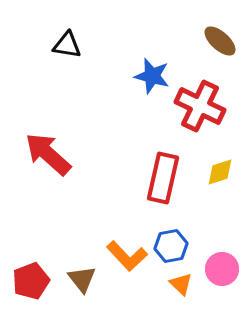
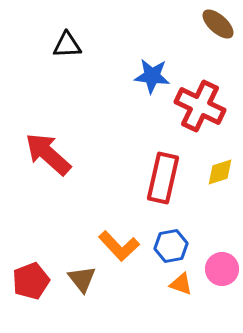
brown ellipse: moved 2 px left, 17 px up
black triangle: rotated 12 degrees counterclockwise
blue star: rotated 9 degrees counterclockwise
orange L-shape: moved 8 px left, 10 px up
orange triangle: rotated 25 degrees counterclockwise
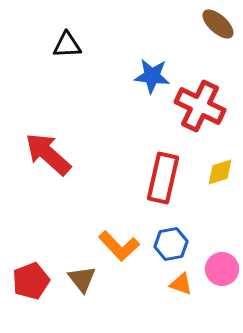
blue hexagon: moved 2 px up
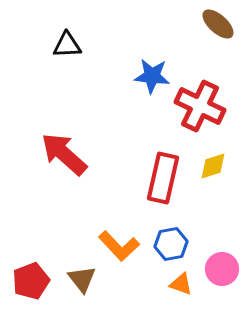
red arrow: moved 16 px right
yellow diamond: moved 7 px left, 6 px up
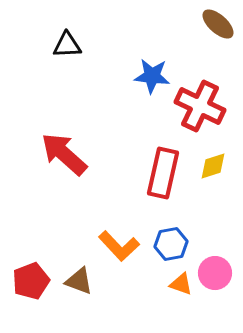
red rectangle: moved 5 px up
pink circle: moved 7 px left, 4 px down
brown triangle: moved 3 px left, 2 px down; rotated 32 degrees counterclockwise
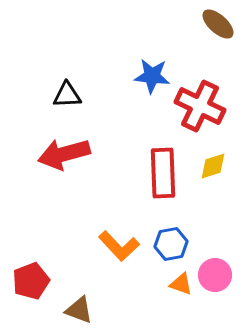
black triangle: moved 50 px down
red arrow: rotated 57 degrees counterclockwise
red rectangle: rotated 15 degrees counterclockwise
pink circle: moved 2 px down
brown triangle: moved 29 px down
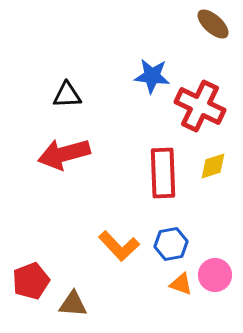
brown ellipse: moved 5 px left
brown triangle: moved 6 px left, 6 px up; rotated 16 degrees counterclockwise
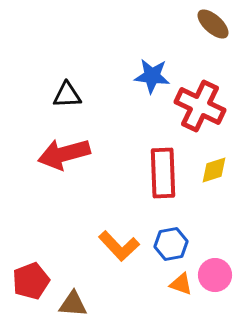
yellow diamond: moved 1 px right, 4 px down
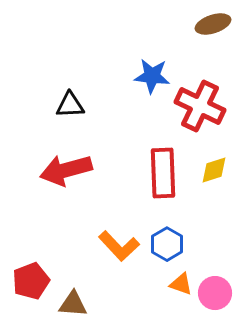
brown ellipse: rotated 60 degrees counterclockwise
black triangle: moved 3 px right, 10 px down
red arrow: moved 2 px right, 16 px down
blue hexagon: moved 4 px left; rotated 20 degrees counterclockwise
pink circle: moved 18 px down
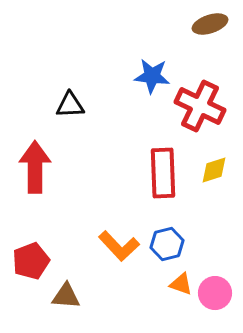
brown ellipse: moved 3 px left
red arrow: moved 31 px left, 3 px up; rotated 105 degrees clockwise
blue hexagon: rotated 16 degrees clockwise
red pentagon: moved 20 px up
brown triangle: moved 7 px left, 8 px up
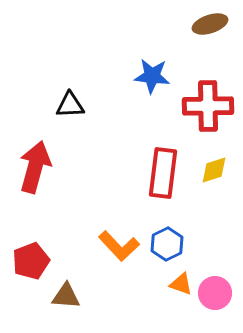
red cross: moved 8 px right; rotated 27 degrees counterclockwise
red arrow: rotated 15 degrees clockwise
red rectangle: rotated 9 degrees clockwise
blue hexagon: rotated 12 degrees counterclockwise
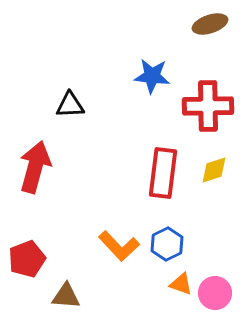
red pentagon: moved 4 px left, 2 px up
